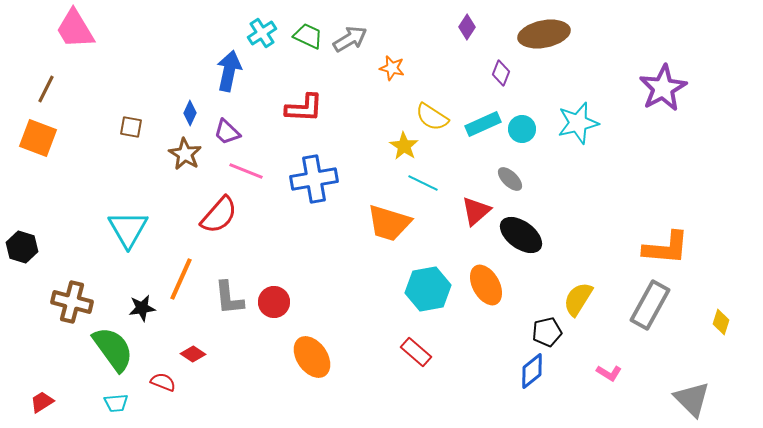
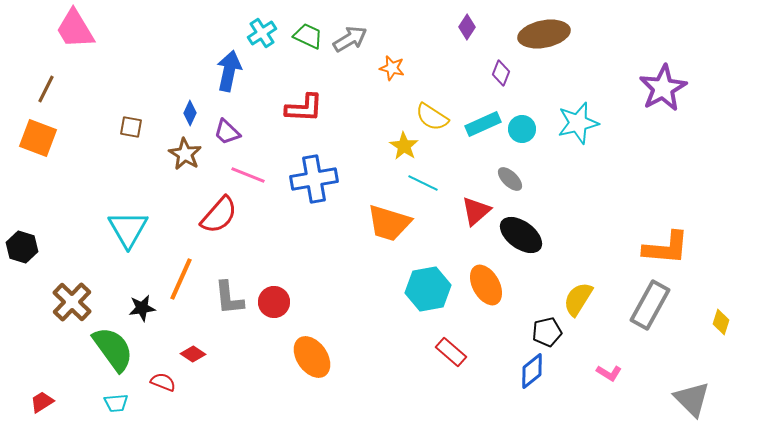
pink line at (246, 171): moved 2 px right, 4 px down
brown cross at (72, 302): rotated 30 degrees clockwise
red rectangle at (416, 352): moved 35 px right
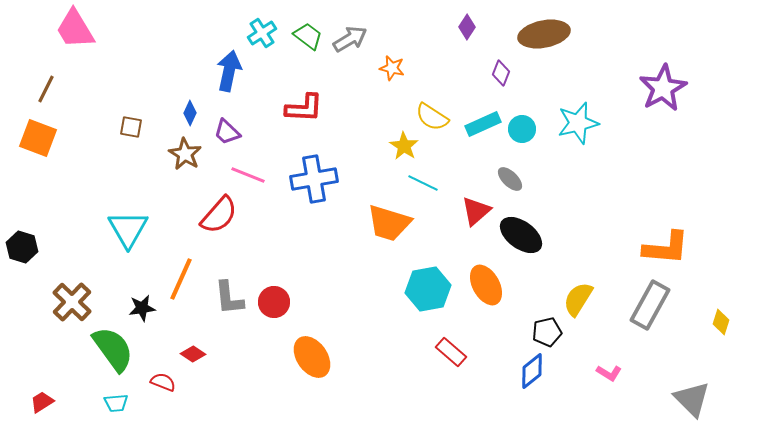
green trapezoid at (308, 36): rotated 12 degrees clockwise
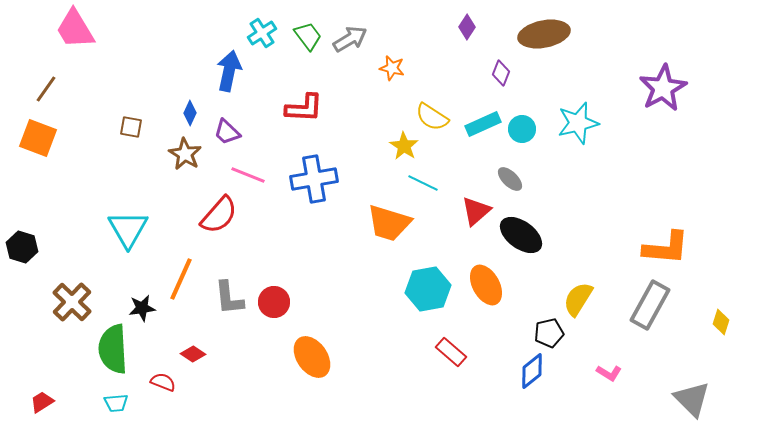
green trapezoid at (308, 36): rotated 16 degrees clockwise
brown line at (46, 89): rotated 8 degrees clockwise
black pentagon at (547, 332): moved 2 px right, 1 px down
green semicircle at (113, 349): rotated 147 degrees counterclockwise
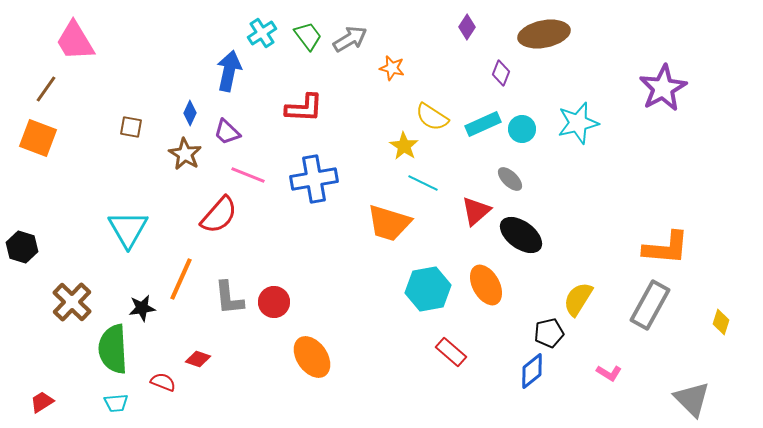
pink trapezoid at (75, 29): moved 12 px down
red diamond at (193, 354): moved 5 px right, 5 px down; rotated 15 degrees counterclockwise
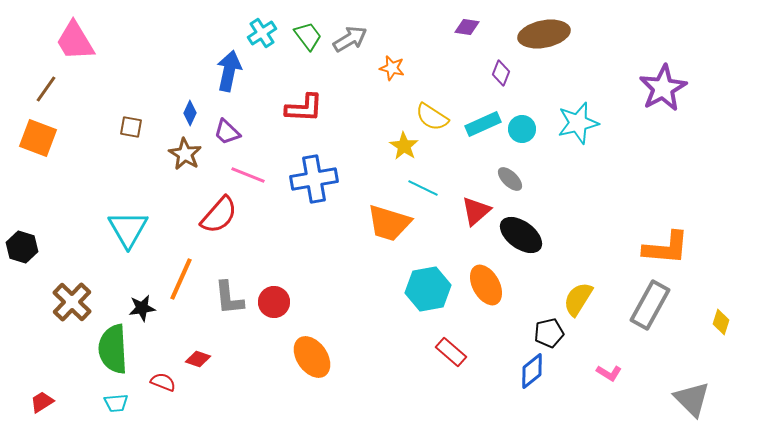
purple diamond at (467, 27): rotated 65 degrees clockwise
cyan line at (423, 183): moved 5 px down
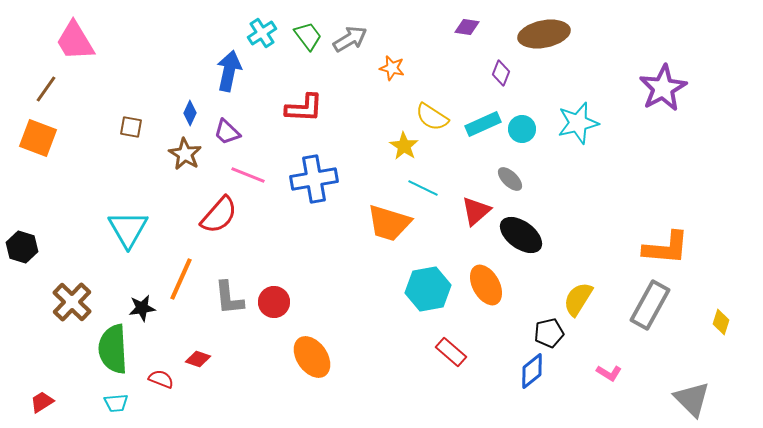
red semicircle at (163, 382): moved 2 px left, 3 px up
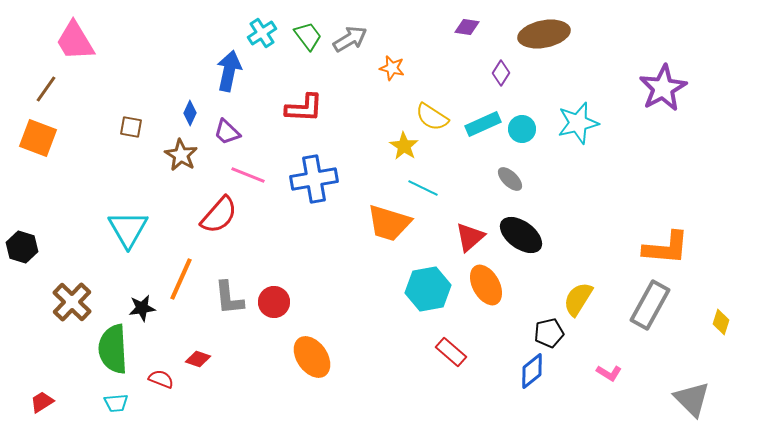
purple diamond at (501, 73): rotated 10 degrees clockwise
brown star at (185, 154): moved 4 px left, 1 px down
red triangle at (476, 211): moved 6 px left, 26 px down
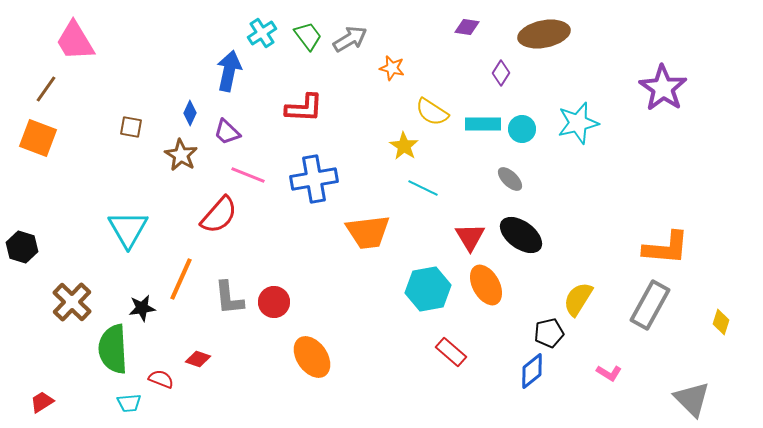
purple star at (663, 88): rotated 9 degrees counterclockwise
yellow semicircle at (432, 117): moved 5 px up
cyan rectangle at (483, 124): rotated 24 degrees clockwise
orange trapezoid at (389, 223): moved 21 px left, 9 px down; rotated 24 degrees counterclockwise
red triangle at (470, 237): rotated 20 degrees counterclockwise
cyan trapezoid at (116, 403): moved 13 px right
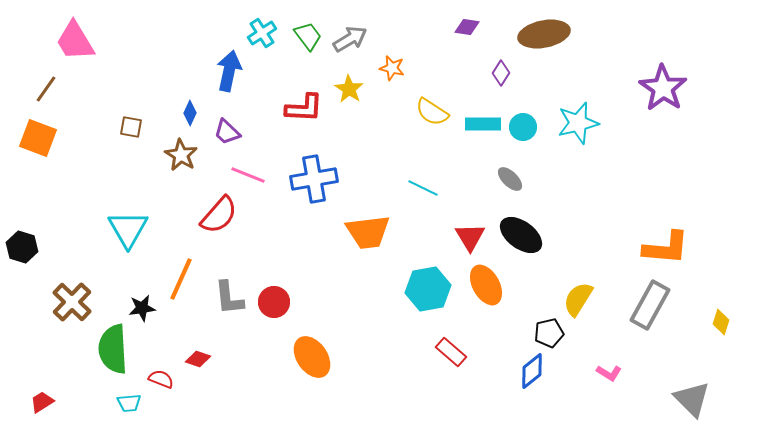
cyan circle at (522, 129): moved 1 px right, 2 px up
yellow star at (404, 146): moved 55 px left, 57 px up
